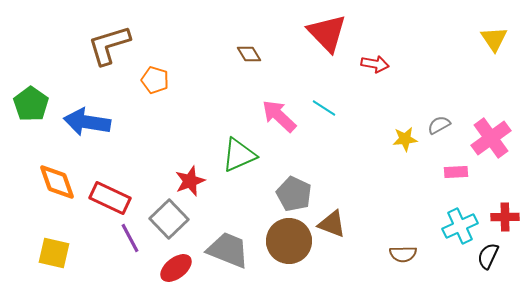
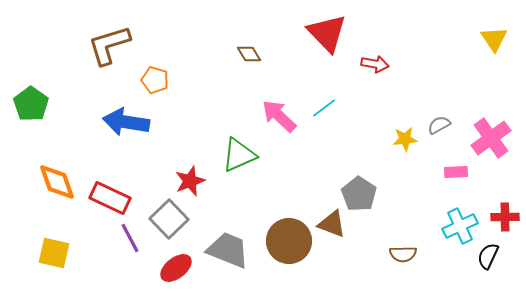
cyan line: rotated 70 degrees counterclockwise
blue arrow: moved 39 px right
gray pentagon: moved 65 px right; rotated 8 degrees clockwise
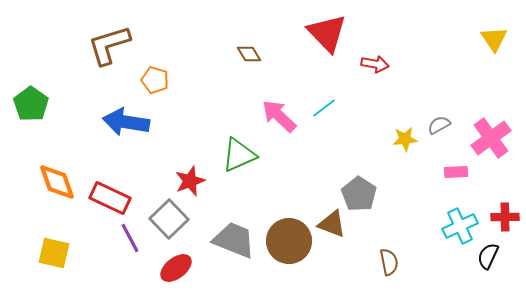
gray trapezoid: moved 6 px right, 10 px up
brown semicircle: moved 14 px left, 8 px down; rotated 100 degrees counterclockwise
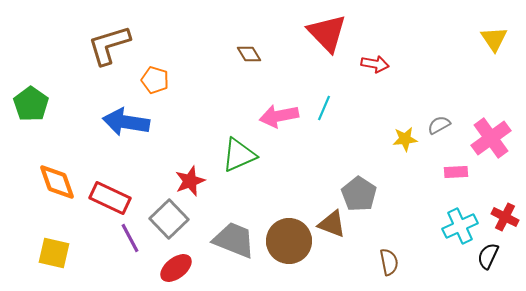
cyan line: rotated 30 degrees counterclockwise
pink arrow: rotated 54 degrees counterclockwise
red cross: rotated 28 degrees clockwise
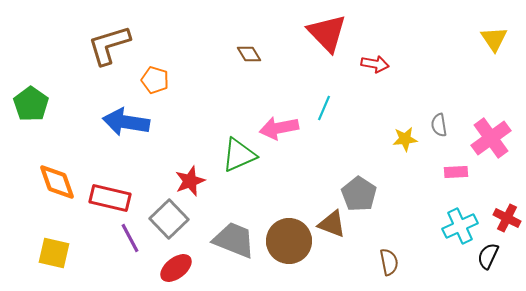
pink arrow: moved 12 px down
gray semicircle: rotated 70 degrees counterclockwise
red rectangle: rotated 12 degrees counterclockwise
red cross: moved 2 px right, 1 px down
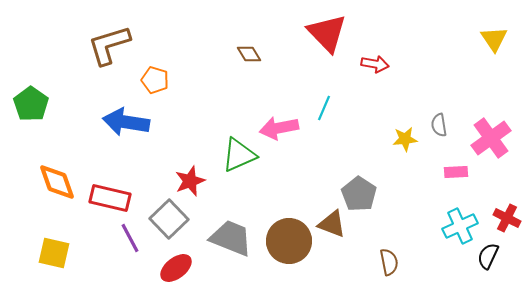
gray trapezoid: moved 3 px left, 2 px up
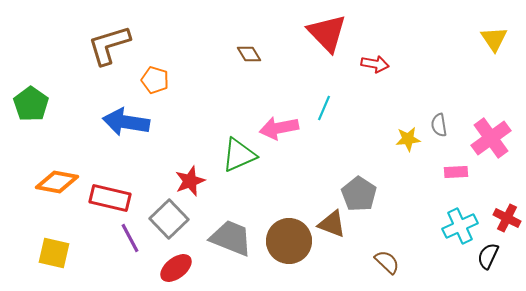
yellow star: moved 3 px right
orange diamond: rotated 60 degrees counterclockwise
brown semicircle: moved 2 px left; rotated 36 degrees counterclockwise
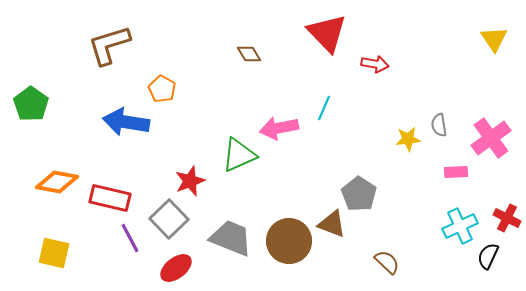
orange pentagon: moved 7 px right, 9 px down; rotated 12 degrees clockwise
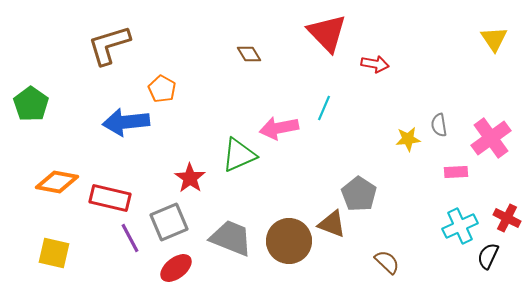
blue arrow: rotated 15 degrees counterclockwise
red star: moved 3 px up; rotated 16 degrees counterclockwise
gray square: moved 3 px down; rotated 21 degrees clockwise
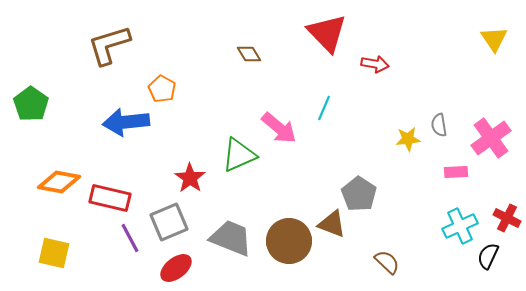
pink arrow: rotated 129 degrees counterclockwise
orange diamond: moved 2 px right
